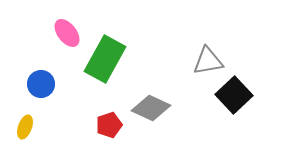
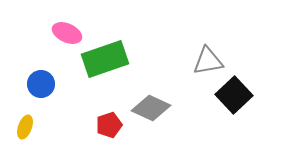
pink ellipse: rotated 28 degrees counterclockwise
green rectangle: rotated 42 degrees clockwise
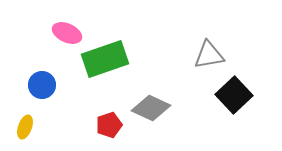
gray triangle: moved 1 px right, 6 px up
blue circle: moved 1 px right, 1 px down
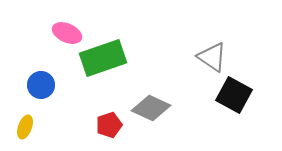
gray triangle: moved 3 px right, 2 px down; rotated 44 degrees clockwise
green rectangle: moved 2 px left, 1 px up
blue circle: moved 1 px left
black square: rotated 18 degrees counterclockwise
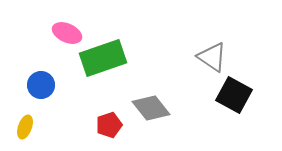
gray diamond: rotated 27 degrees clockwise
